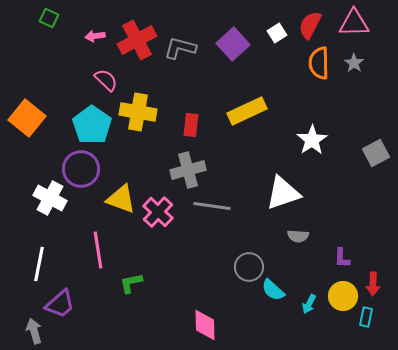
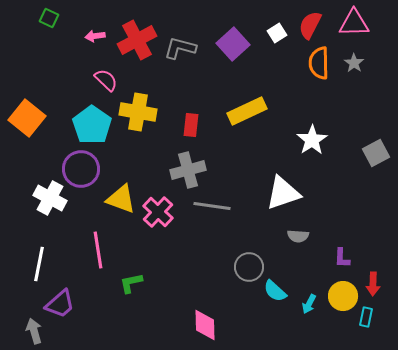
cyan semicircle: moved 2 px right, 1 px down
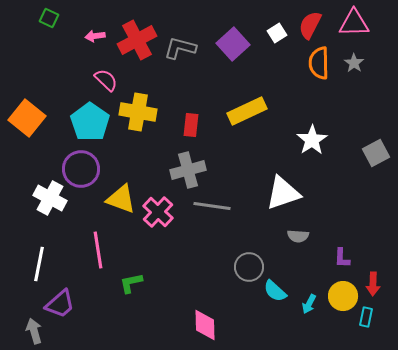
cyan pentagon: moved 2 px left, 3 px up
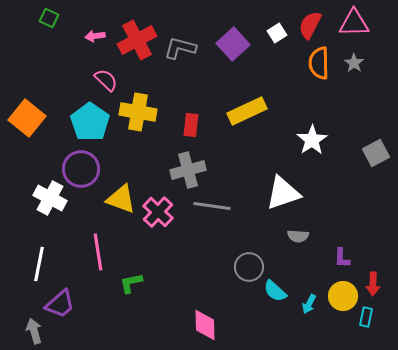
pink line: moved 2 px down
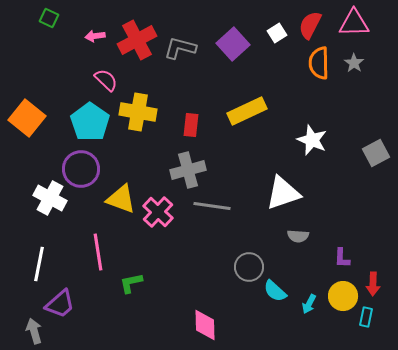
white star: rotated 16 degrees counterclockwise
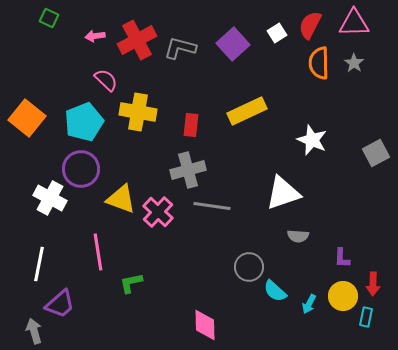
cyan pentagon: moved 6 px left; rotated 15 degrees clockwise
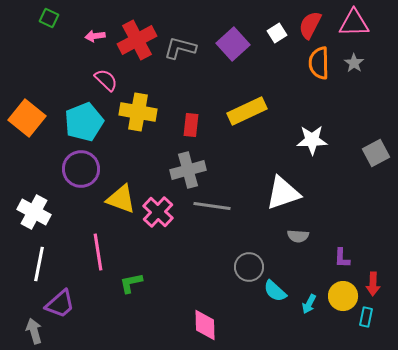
white star: rotated 24 degrees counterclockwise
white cross: moved 16 px left, 14 px down
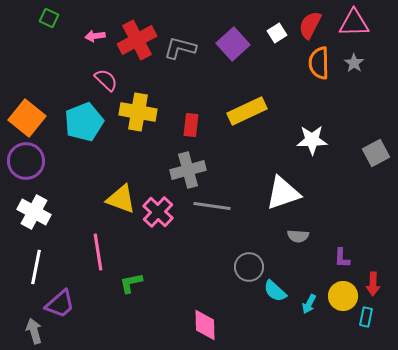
purple circle: moved 55 px left, 8 px up
white line: moved 3 px left, 3 px down
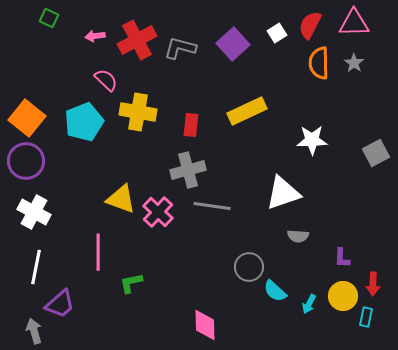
pink line: rotated 9 degrees clockwise
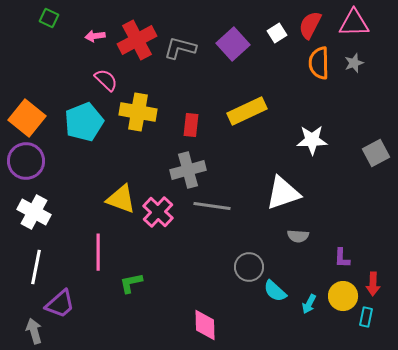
gray star: rotated 18 degrees clockwise
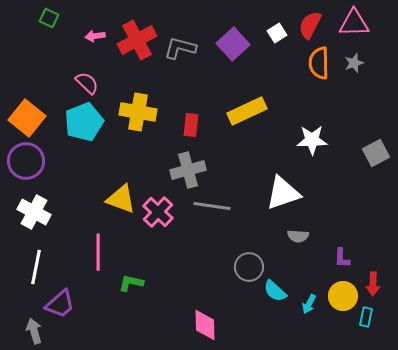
pink semicircle: moved 19 px left, 3 px down
green L-shape: rotated 25 degrees clockwise
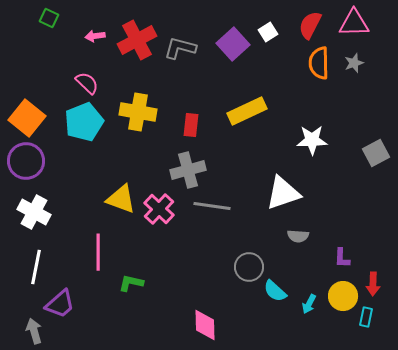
white square: moved 9 px left, 1 px up
pink cross: moved 1 px right, 3 px up
